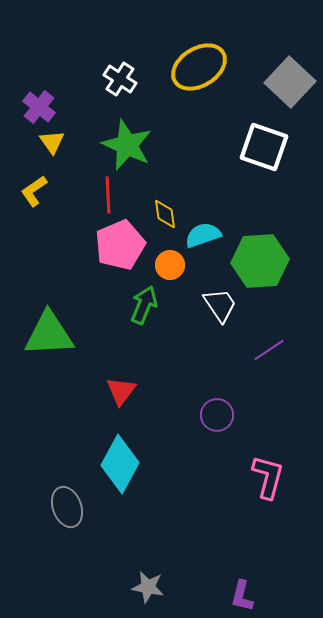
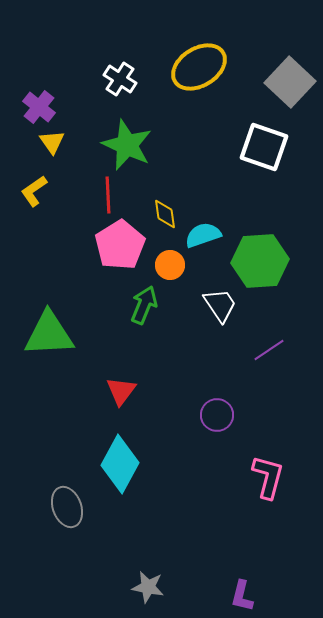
pink pentagon: rotated 9 degrees counterclockwise
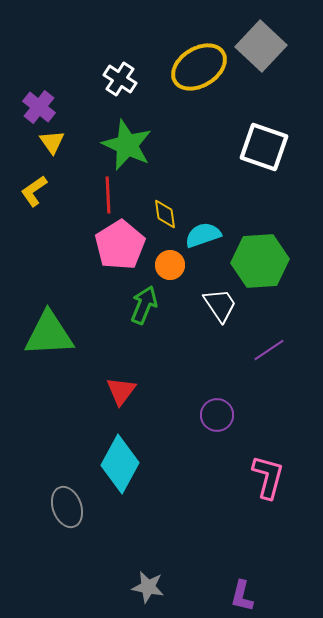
gray square: moved 29 px left, 36 px up
